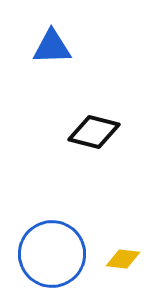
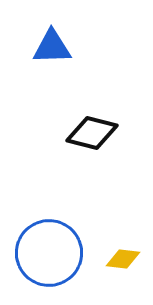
black diamond: moved 2 px left, 1 px down
blue circle: moved 3 px left, 1 px up
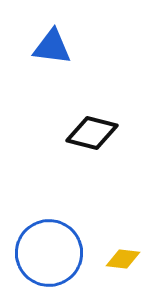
blue triangle: rotated 9 degrees clockwise
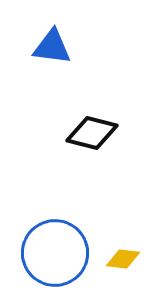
blue circle: moved 6 px right
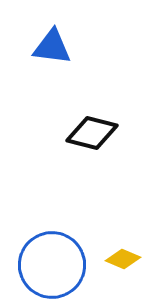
blue circle: moved 3 px left, 12 px down
yellow diamond: rotated 16 degrees clockwise
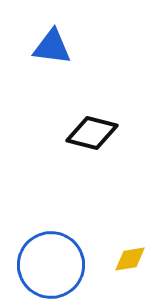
yellow diamond: moved 7 px right; rotated 32 degrees counterclockwise
blue circle: moved 1 px left
